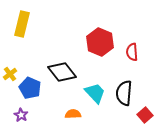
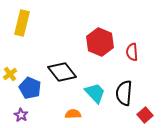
yellow rectangle: moved 1 px up
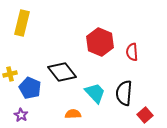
yellow cross: rotated 24 degrees clockwise
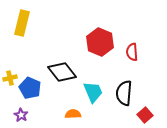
yellow cross: moved 4 px down
cyan trapezoid: moved 2 px left, 1 px up; rotated 20 degrees clockwise
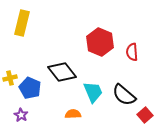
black semicircle: moved 2 px down; rotated 55 degrees counterclockwise
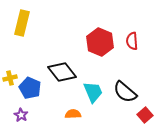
red semicircle: moved 11 px up
black semicircle: moved 1 px right, 3 px up
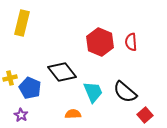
red semicircle: moved 1 px left, 1 px down
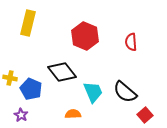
yellow rectangle: moved 6 px right
red hexagon: moved 15 px left, 6 px up
yellow cross: rotated 24 degrees clockwise
blue pentagon: moved 1 px right, 1 px down
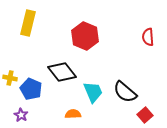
red semicircle: moved 17 px right, 5 px up
